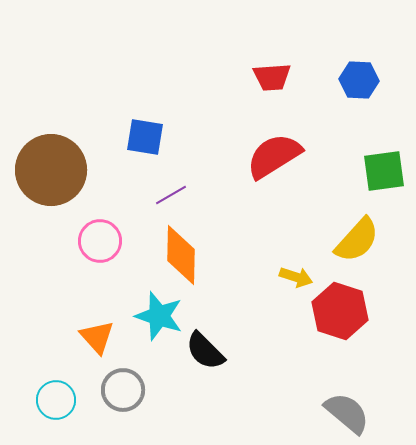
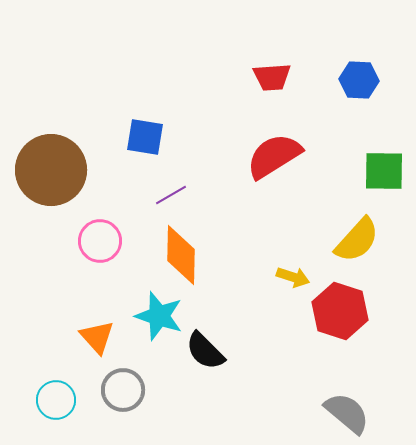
green square: rotated 9 degrees clockwise
yellow arrow: moved 3 px left
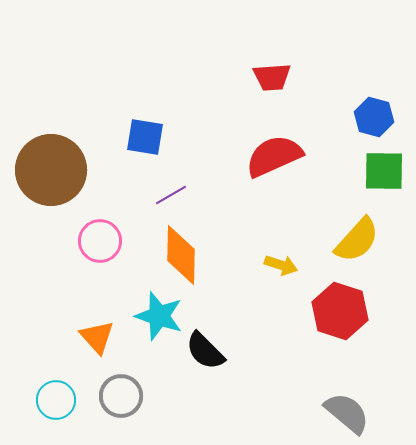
blue hexagon: moved 15 px right, 37 px down; rotated 12 degrees clockwise
red semicircle: rotated 8 degrees clockwise
yellow arrow: moved 12 px left, 12 px up
gray circle: moved 2 px left, 6 px down
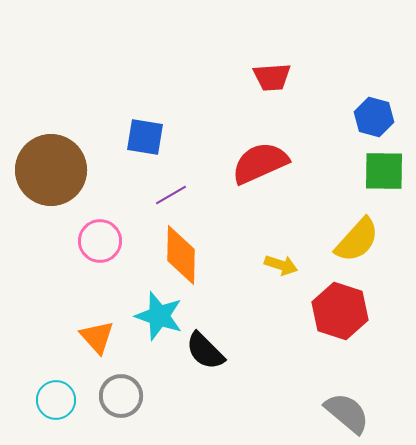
red semicircle: moved 14 px left, 7 px down
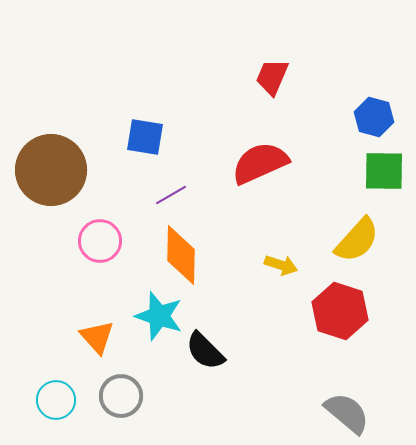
red trapezoid: rotated 117 degrees clockwise
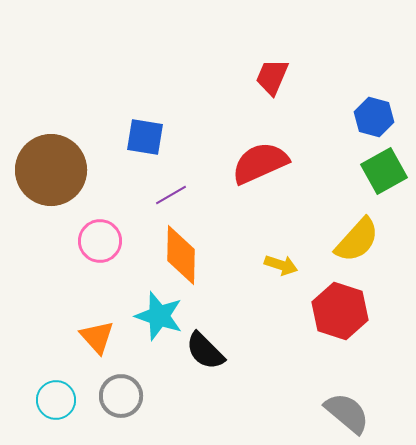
green square: rotated 30 degrees counterclockwise
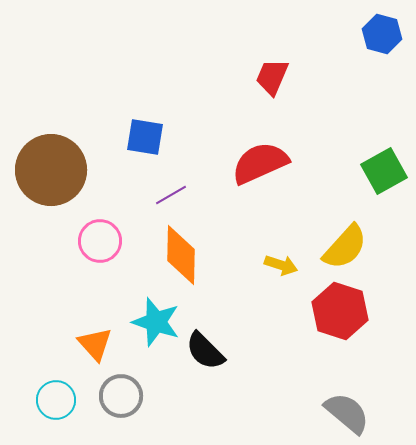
blue hexagon: moved 8 px right, 83 px up
yellow semicircle: moved 12 px left, 7 px down
cyan star: moved 3 px left, 6 px down
orange triangle: moved 2 px left, 7 px down
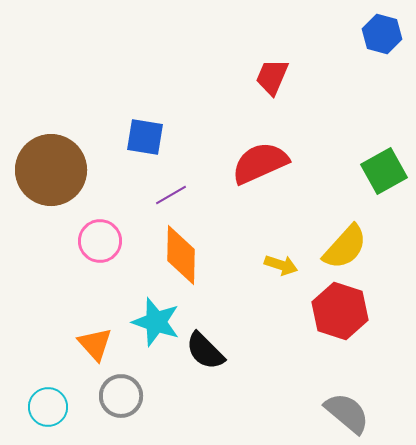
cyan circle: moved 8 px left, 7 px down
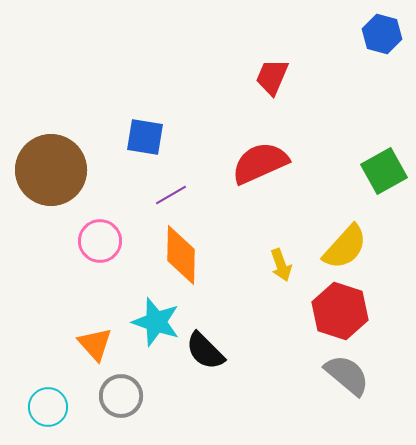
yellow arrow: rotated 52 degrees clockwise
gray semicircle: moved 38 px up
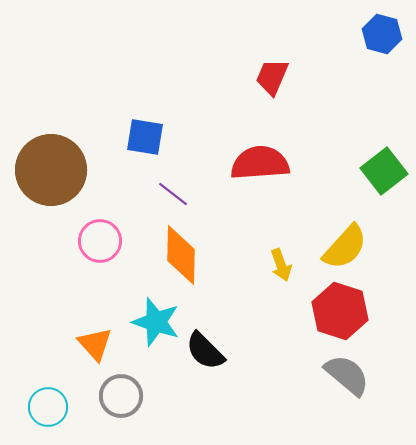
red semicircle: rotated 20 degrees clockwise
green square: rotated 9 degrees counterclockwise
purple line: moved 2 px right, 1 px up; rotated 68 degrees clockwise
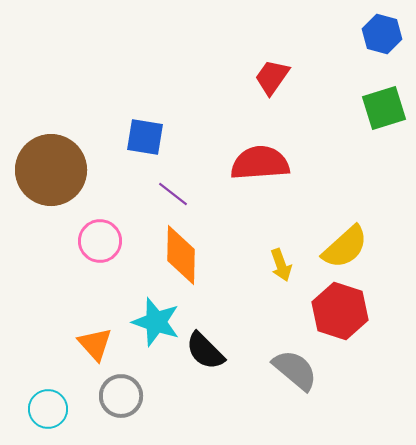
red trapezoid: rotated 12 degrees clockwise
green square: moved 63 px up; rotated 21 degrees clockwise
yellow semicircle: rotated 6 degrees clockwise
gray semicircle: moved 52 px left, 5 px up
cyan circle: moved 2 px down
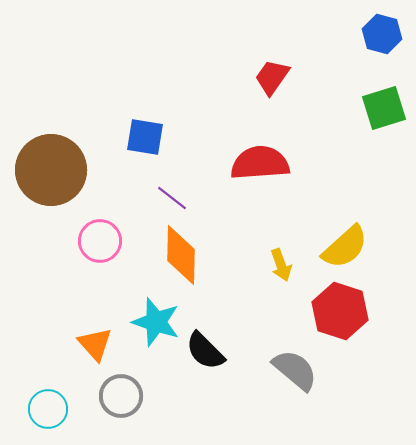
purple line: moved 1 px left, 4 px down
